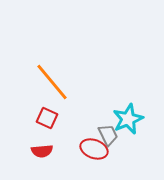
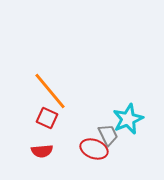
orange line: moved 2 px left, 9 px down
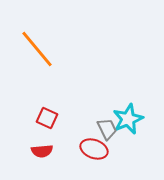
orange line: moved 13 px left, 42 px up
gray trapezoid: moved 1 px left, 6 px up
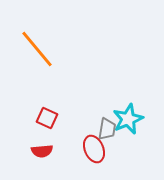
gray trapezoid: rotated 35 degrees clockwise
red ellipse: rotated 48 degrees clockwise
